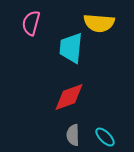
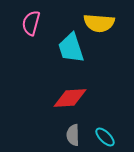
cyan trapezoid: rotated 24 degrees counterclockwise
red diamond: moved 1 px right, 1 px down; rotated 16 degrees clockwise
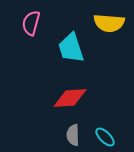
yellow semicircle: moved 10 px right
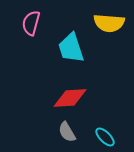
gray semicircle: moved 6 px left, 3 px up; rotated 30 degrees counterclockwise
